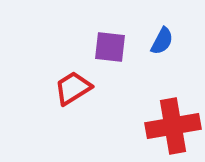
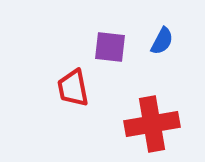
red trapezoid: rotated 69 degrees counterclockwise
red cross: moved 21 px left, 2 px up
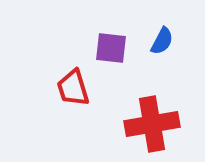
purple square: moved 1 px right, 1 px down
red trapezoid: rotated 6 degrees counterclockwise
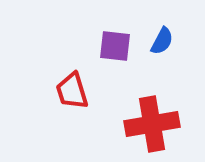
purple square: moved 4 px right, 2 px up
red trapezoid: moved 1 px left, 3 px down
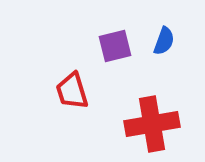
blue semicircle: moved 2 px right; rotated 8 degrees counterclockwise
purple square: rotated 20 degrees counterclockwise
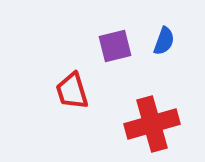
red cross: rotated 6 degrees counterclockwise
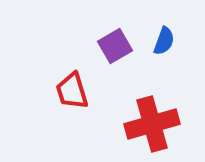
purple square: rotated 16 degrees counterclockwise
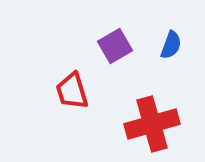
blue semicircle: moved 7 px right, 4 px down
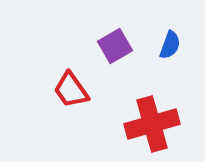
blue semicircle: moved 1 px left
red trapezoid: moved 1 px left, 1 px up; rotated 18 degrees counterclockwise
